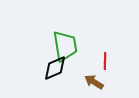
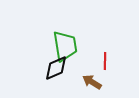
black diamond: moved 1 px right
brown arrow: moved 2 px left
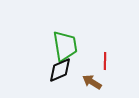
black diamond: moved 4 px right, 2 px down
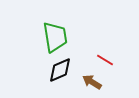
green trapezoid: moved 10 px left, 9 px up
red line: moved 1 px up; rotated 60 degrees counterclockwise
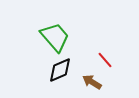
green trapezoid: rotated 32 degrees counterclockwise
red line: rotated 18 degrees clockwise
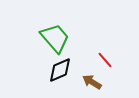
green trapezoid: moved 1 px down
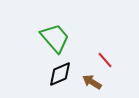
black diamond: moved 4 px down
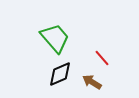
red line: moved 3 px left, 2 px up
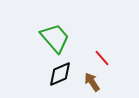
brown arrow: rotated 24 degrees clockwise
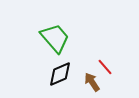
red line: moved 3 px right, 9 px down
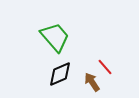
green trapezoid: moved 1 px up
